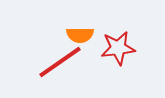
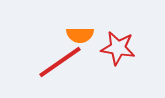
red star: rotated 16 degrees clockwise
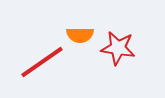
red line: moved 18 px left
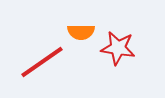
orange semicircle: moved 1 px right, 3 px up
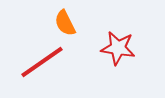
orange semicircle: moved 16 px left, 9 px up; rotated 64 degrees clockwise
